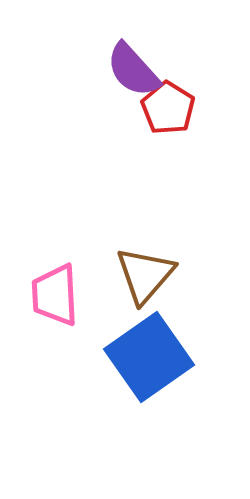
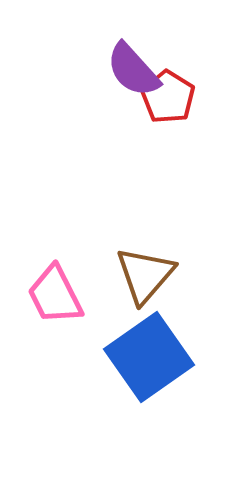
red pentagon: moved 11 px up
pink trapezoid: rotated 24 degrees counterclockwise
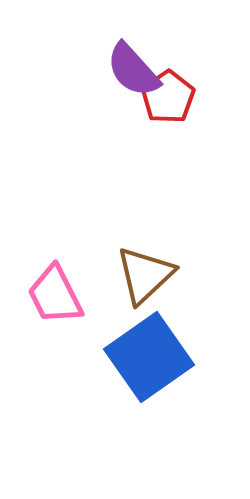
red pentagon: rotated 6 degrees clockwise
brown triangle: rotated 6 degrees clockwise
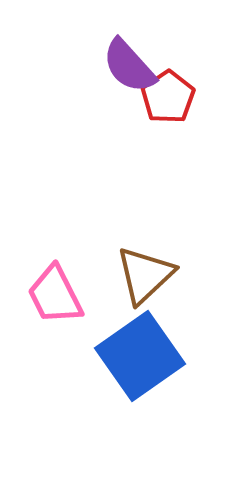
purple semicircle: moved 4 px left, 4 px up
blue square: moved 9 px left, 1 px up
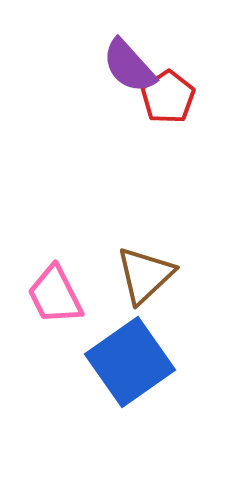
blue square: moved 10 px left, 6 px down
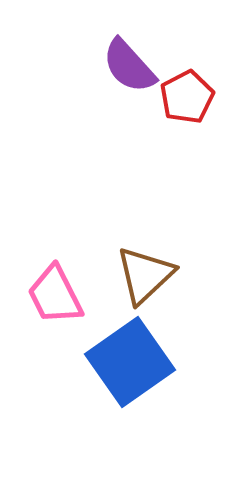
red pentagon: moved 19 px right; rotated 6 degrees clockwise
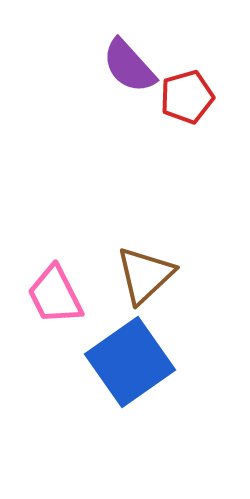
red pentagon: rotated 12 degrees clockwise
